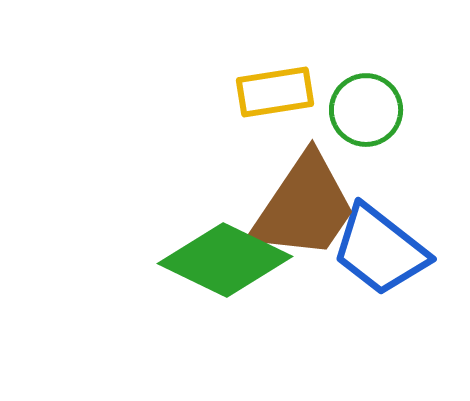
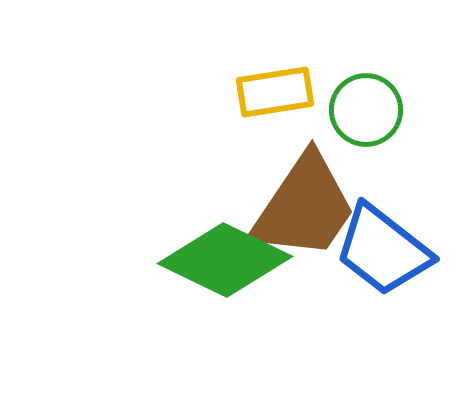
blue trapezoid: moved 3 px right
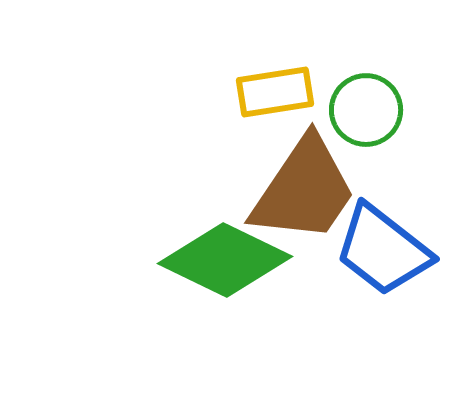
brown trapezoid: moved 17 px up
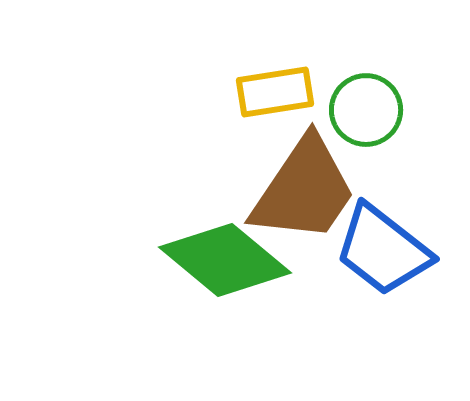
green diamond: rotated 14 degrees clockwise
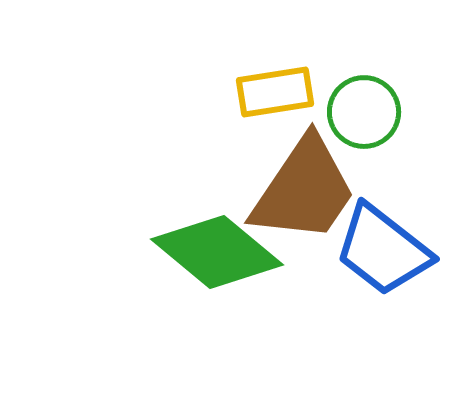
green circle: moved 2 px left, 2 px down
green diamond: moved 8 px left, 8 px up
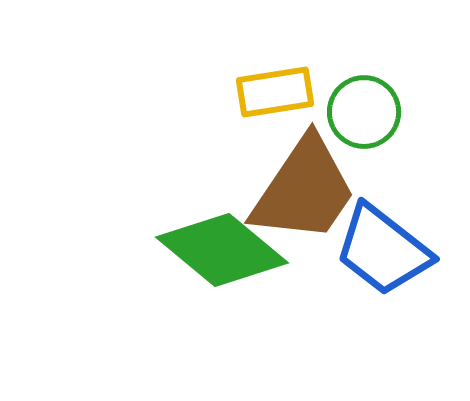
green diamond: moved 5 px right, 2 px up
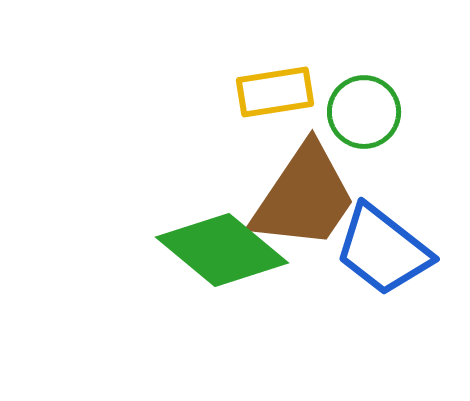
brown trapezoid: moved 7 px down
